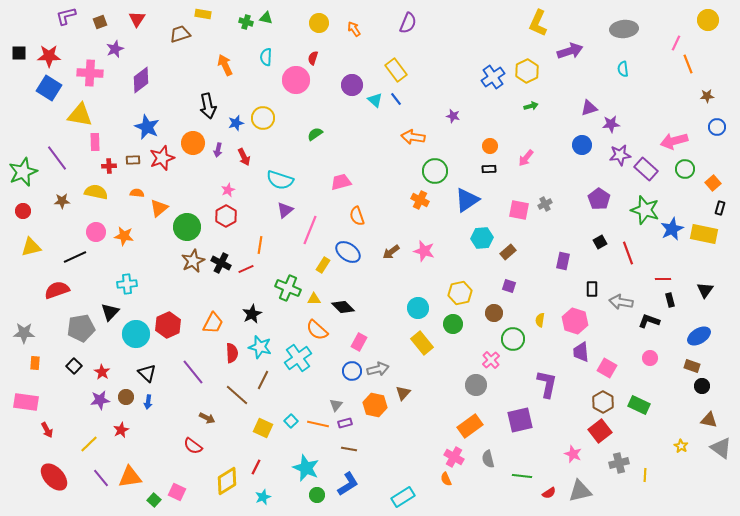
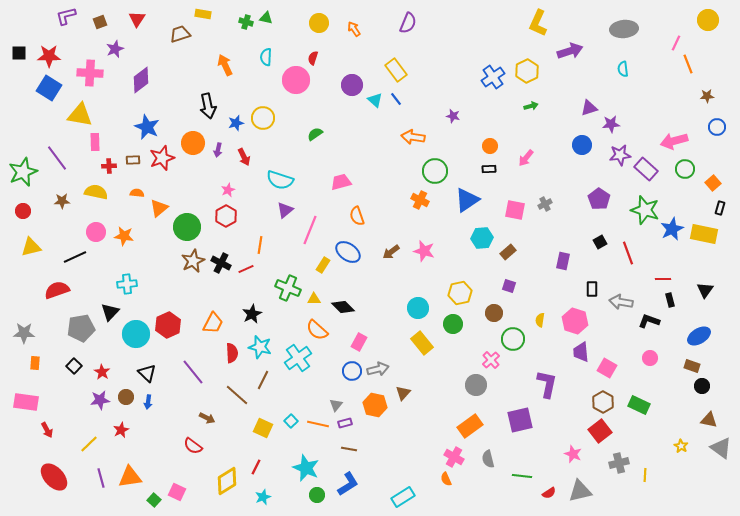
pink square at (519, 210): moved 4 px left
purple line at (101, 478): rotated 24 degrees clockwise
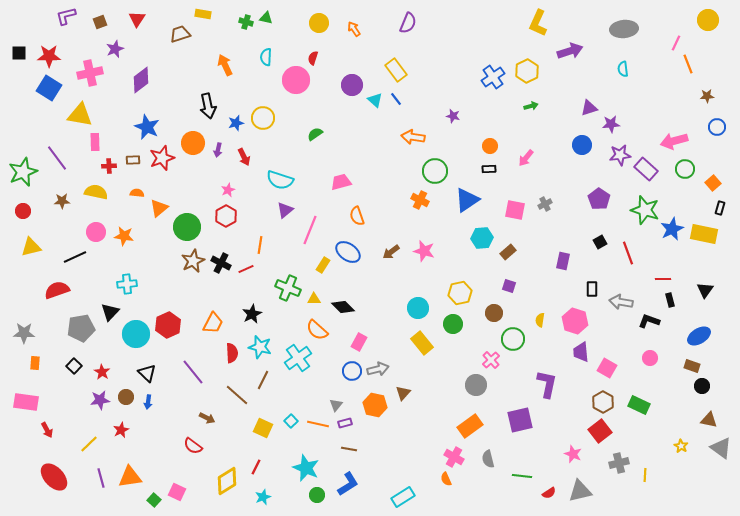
pink cross at (90, 73): rotated 15 degrees counterclockwise
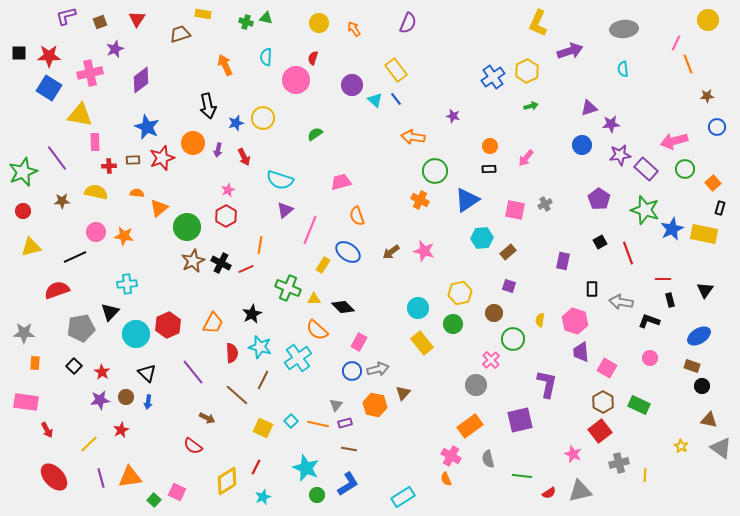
pink cross at (454, 457): moved 3 px left, 1 px up
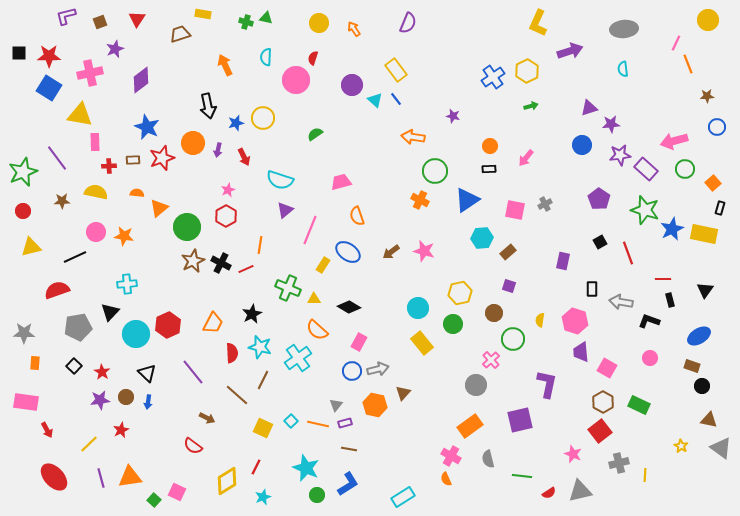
black diamond at (343, 307): moved 6 px right; rotated 15 degrees counterclockwise
gray pentagon at (81, 328): moved 3 px left, 1 px up
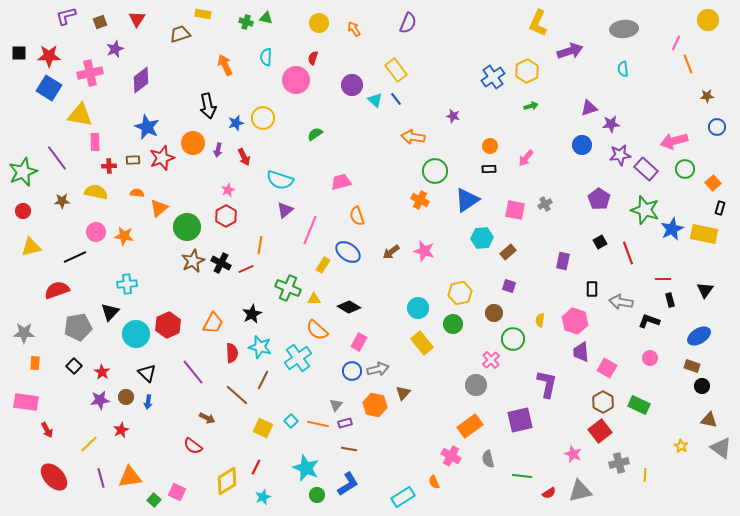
orange semicircle at (446, 479): moved 12 px left, 3 px down
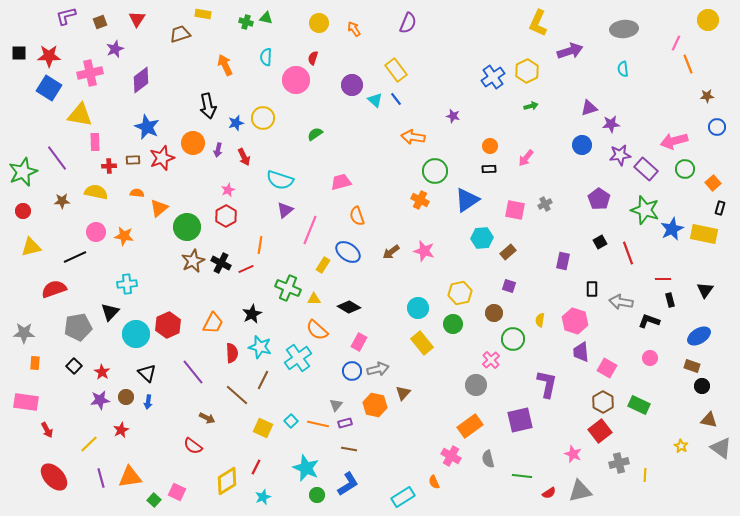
red semicircle at (57, 290): moved 3 px left, 1 px up
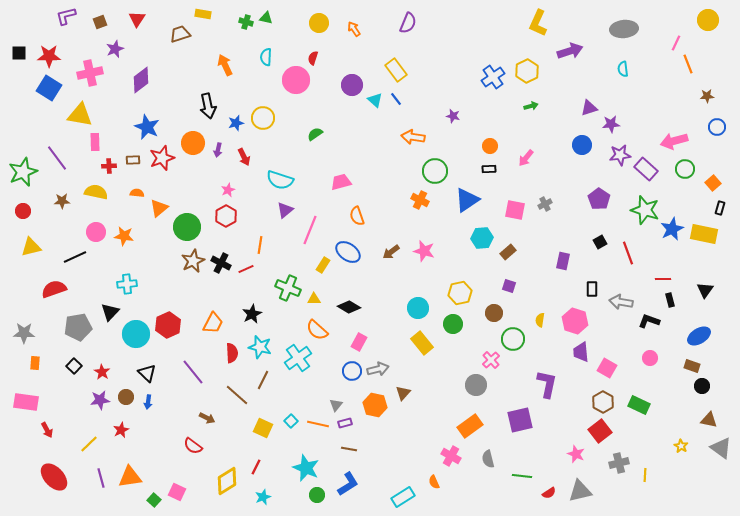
pink star at (573, 454): moved 3 px right
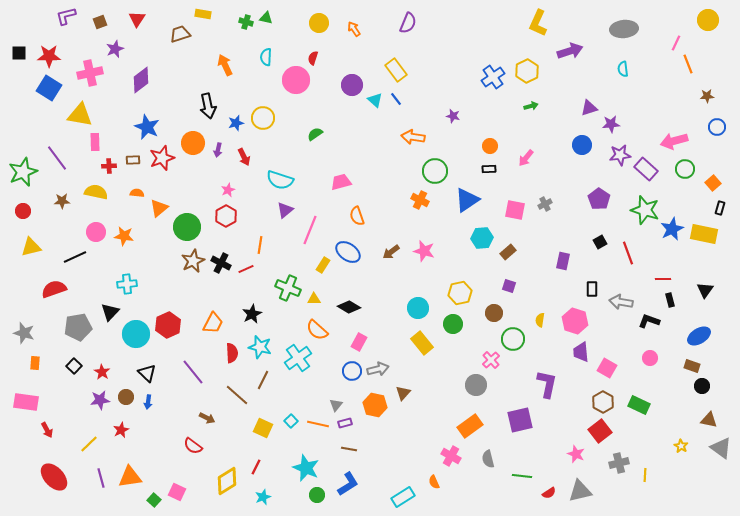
gray star at (24, 333): rotated 15 degrees clockwise
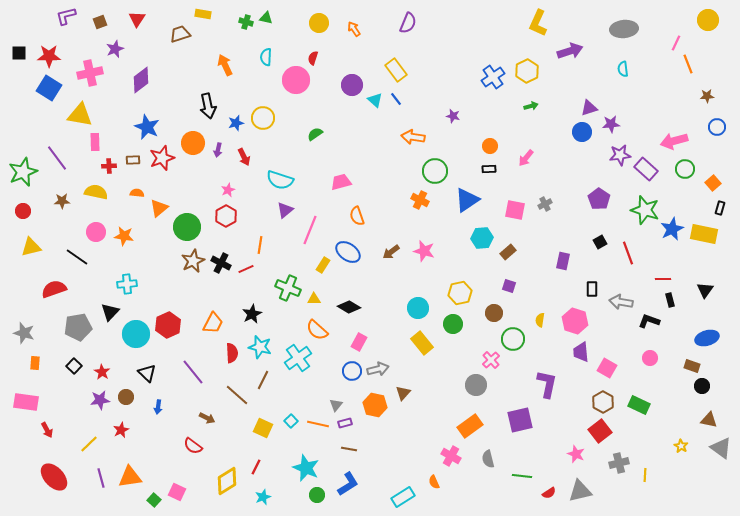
blue circle at (582, 145): moved 13 px up
black line at (75, 257): moved 2 px right; rotated 60 degrees clockwise
blue ellipse at (699, 336): moved 8 px right, 2 px down; rotated 15 degrees clockwise
blue arrow at (148, 402): moved 10 px right, 5 px down
